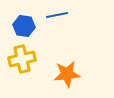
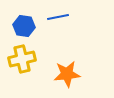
blue line: moved 1 px right, 2 px down
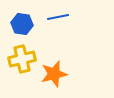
blue hexagon: moved 2 px left, 2 px up
orange star: moved 13 px left; rotated 8 degrees counterclockwise
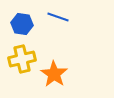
blue line: rotated 30 degrees clockwise
orange star: rotated 24 degrees counterclockwise
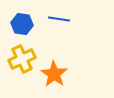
blue line: moved 1 px right, 2 px down; rotated 10 degrees counterclockwise
yellow cross: rotated 12 degrees counterclockwise
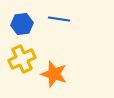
blue hexagon: rotated 15 degrees counterclockwise
orange star: rotated 16 degrees counterclockwise
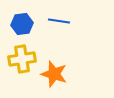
blue line: moved 2 px down
yellow cross: rotated 16 degrees clockwise
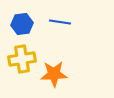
blue line: moved 1 px right, 1 px down
orange star: rotated 20 degrees counterclockwise
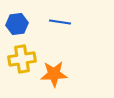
blue hexagon: moved 5 px left
